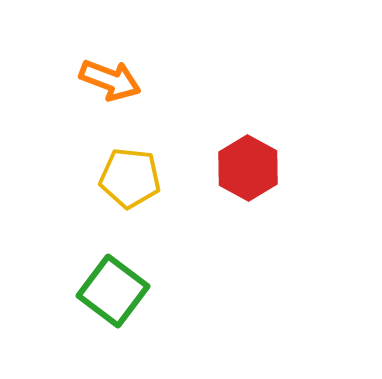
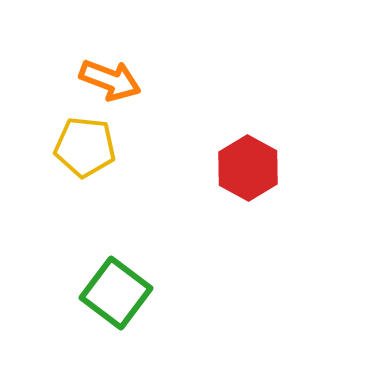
yellow pentagon: moved 45 px left, 31 px up
green square: moved 3 px right, 2 px down
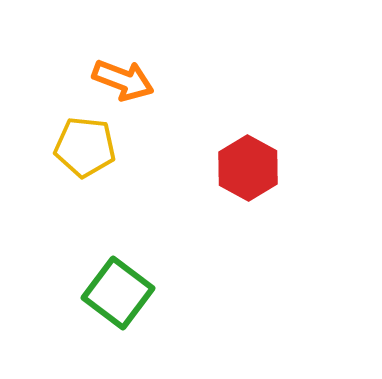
orange arrow: moved 13 px right
green square: moved 2 px right
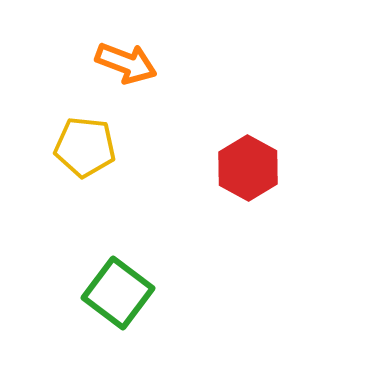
orange arrow: moved 3 px right, 17 px up
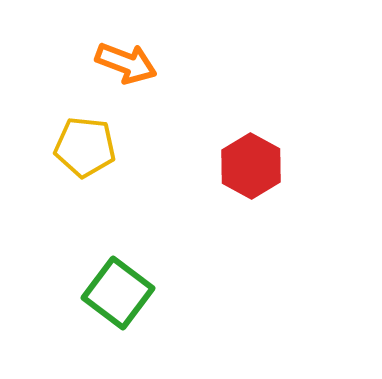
red hexagon: moved 3 px right, 2 px up
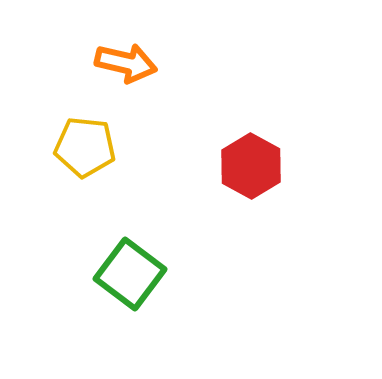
orange arrow: rotated 8 degrees counterclockwise
green square: moved 12 px right, 19 px up
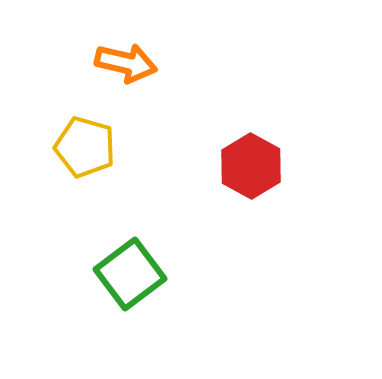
yellow pentagon: rotated 10 degrees clockwise
green square: rotated 16 degrees clockwise
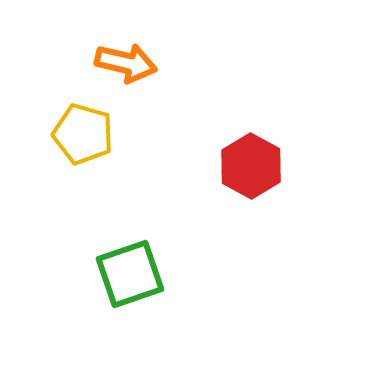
yellow pentagon: moved 2 px left, 13 px up
green square: rotated 18 degrees clockwise
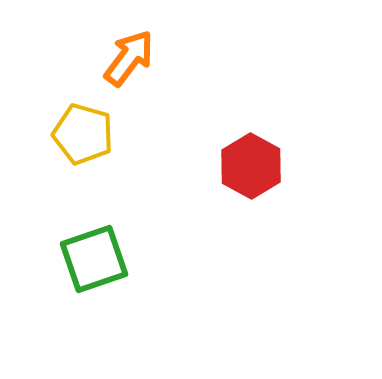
orange arrow: moved 3 px right, 5 px up; rotated 66 degrees counterclockwise
green square: moved 36 px left, 15 px up
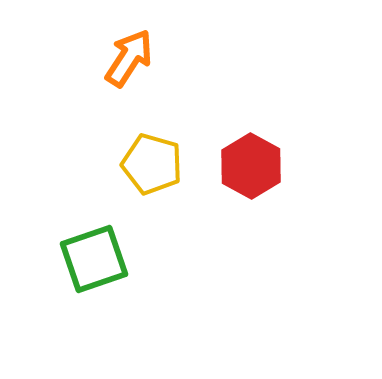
orange arrow: rotated 4 degrees counterclockwise
yellow pentagon: moved 69 px right, 30 px down
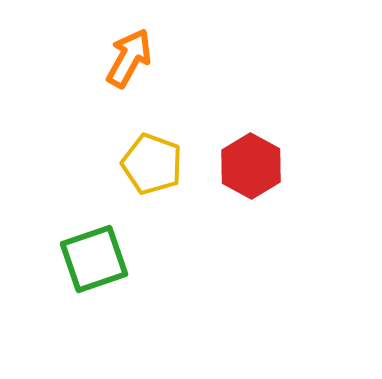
orange arrow: rotated 4 degrees counterclockwise
yellow pentagon: rotated 4 degrees clockwise
